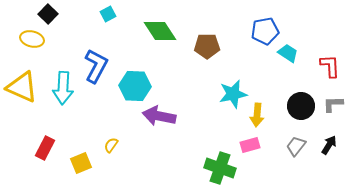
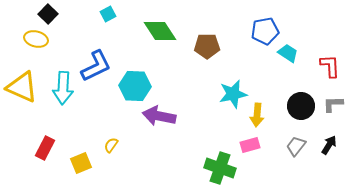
yellow ellipse: moved 4 px right
blue L-shape: rotated 36 degrees clockwise
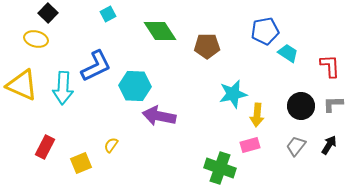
black square: moved 1 px up
yellow triangle: moved 2 px up
red rectangle: moved 1 px up
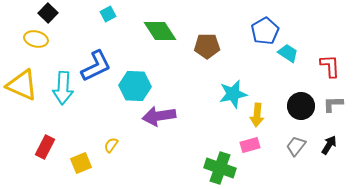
blue pentagon: rotated 20 degrees counterclockwise
purple arrow: rotated 20 degrees counterclockwise
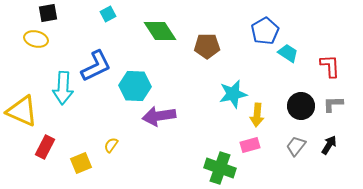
black square: rotated 36 degrees clockwise
yellow triangle: moved 26 px down
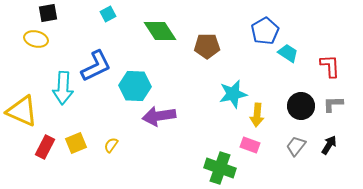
pink rectangle: rotated 36 degrees clockwise
yellow square: moved 5 px left, 20 px up
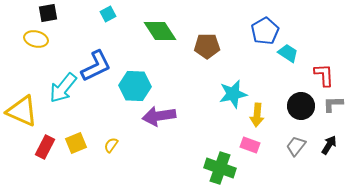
red L-shape: moved 6 px left, 9 px down
cyan arrow: rotated 36 degrees clockwise
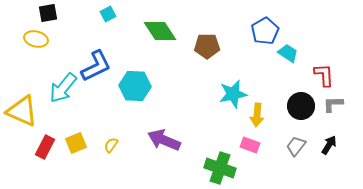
purple arrow: moved 5 px right, 24 px down; rotated 32 degrees clockwise
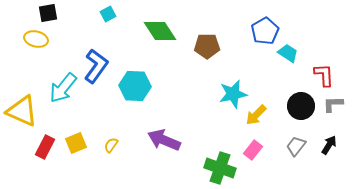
blue L-shape: rotated 28 degrees counterclockwise
yellow arrow: moved 1 px left; rotated 40 degrees clockwise
pink rectangle: moved 3 px right, 5 px down; rotated 72 degrees counterclockwise
